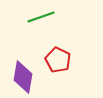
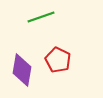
purple diamond: moved 1 px left, 7 px up
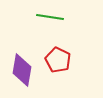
green line: moved 9 px right; rotated 28 degrees clockwise
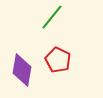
green line: moved 2 px right; rotated 60 degrees counterclockwise
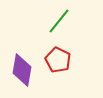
green line: moved 7 px right, 4 px down
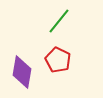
purple diamond: moved 2 px down
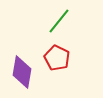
red pentagon: moved 1 px left, 2 px up
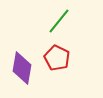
purple diamond: moved 4 px up
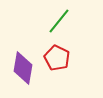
purple diamond: moved 1 px right
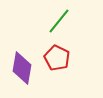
purple diamond: moved 1 px left
